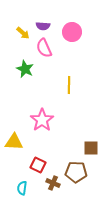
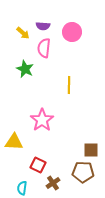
pink semicircle: rotated 30 degrees clockwise
brown square: moved 2 px down
brown pentagon: moved 7 px right
brown cross: rotated 32 degrees clockwise
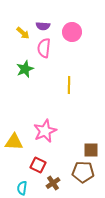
green star: rotated 24 degrees clockwise
pink star: moved 3 px right, 11 px down; rotated 10 degrees clockwise
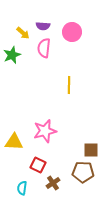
green star: moved 13 px left, 14 px up
pink star: rotated 10 degrees clockwise
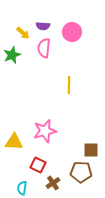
brown pentagon: moved 2 px left
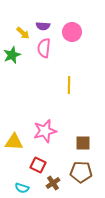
brown square: moved 8 px left, 7 px up
cyan semicircle: rotated 80 degrees counterclockwise
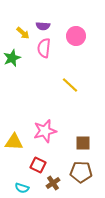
pink circle: moved 4 px right, 4 px down
green star: moved 3 px down
yellow line: moved 1 px right; rotated 48 degrees counterclockwise
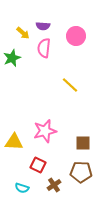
brown cross: moved 1 px right, 2 px down
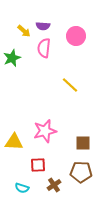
yellow arrow: moved 1 px right, 2 px up
red square: rotated 28 degrees counterclockwise
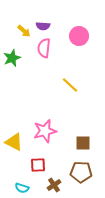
pink circle: moved 3 px right
yellow triangle: rotated 24 degrees clockwise
